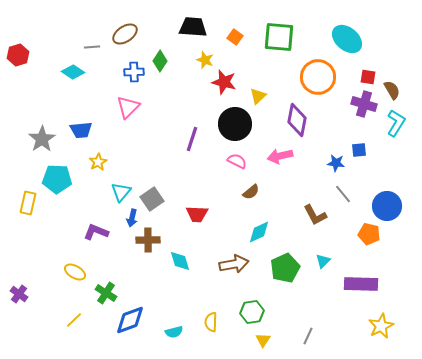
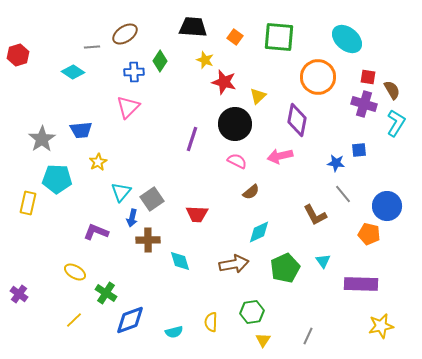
cyan triangle at (323, 261): rotated 21 degrees counterclockwise
yellow star at (381, 326): rotated 15 degrees clockwise
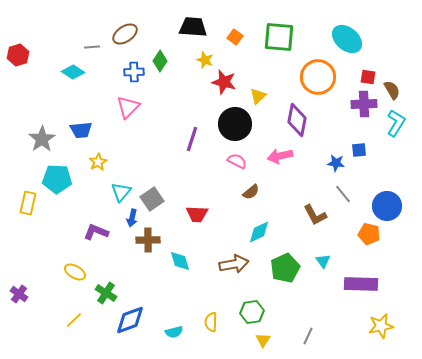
purple cross at (364, 104): rotated 20 degrees counterclockwise
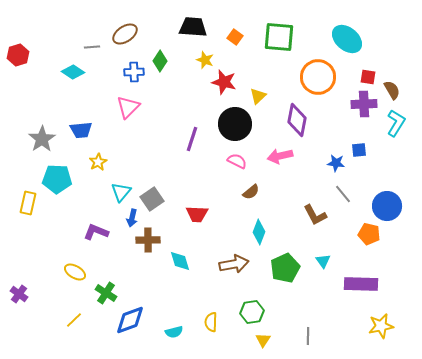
cyan diamond at (259, 232): rotated 45 degrees counterclockwise
gray line at (308, 336): rotated 24 degrees counterclockwise
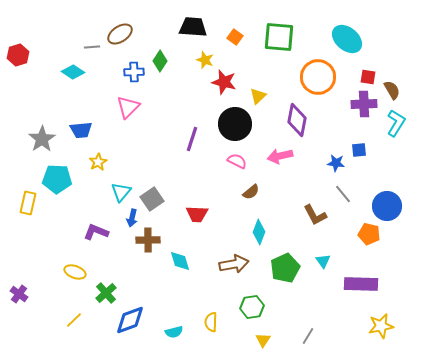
brown ellipse at (125, 34): moved 5 px left
yellow ellipse at (75, 272): rotated 10 degrees counterclockwise
green cross at (106, 293): rotated 15 degrees clockwise
green hexagon at (252, 312): moved 5 px up
gray line at (308, 336): rotated 30 degrees clockwise
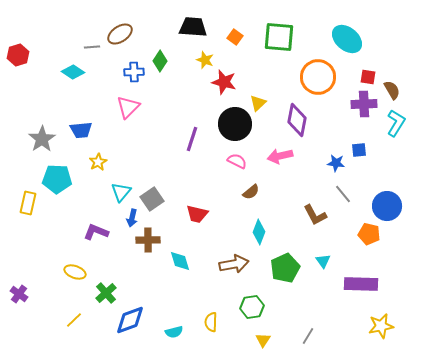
yellow triangle at (258, 96): moved 7 px down
red trapezoid at (197, 214): rotated 10 degrees clockwise
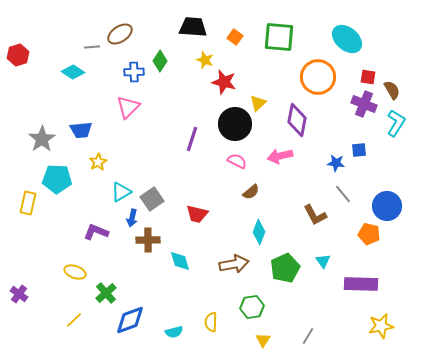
purple cross at (364, 104): rotated 25 degrees clockwise
cyan triangle at (121, 192): rotated 20 degrees clockwise
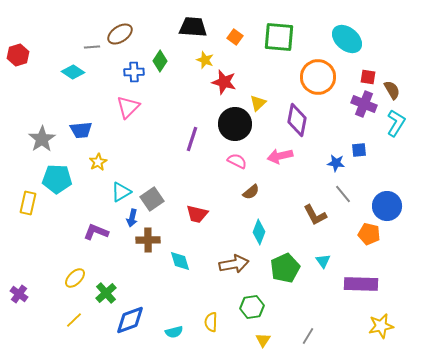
yellow ellipse at (75, 272): moved 6 px down; rotated 65 degrees counterclockwise
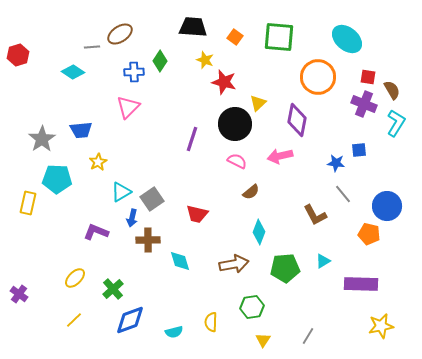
cyan triangle at (323, 261): rotated 35 degrees clockwise
green pentagon at (285, 268): rotated 20 degrees clockwise
green cross at (106, 293): moved 7 px right, 4 px up
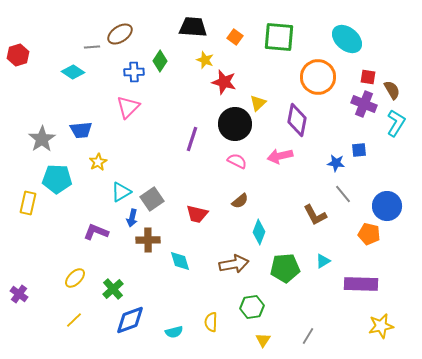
brown semicircle at (251, 192): moved 11 px left, 9 px down
